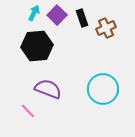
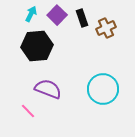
cyan arrow: moved 3 px left, 1 px down
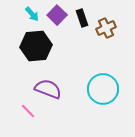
cyan arrow: moved 1 px right; rotated 112 degrees clockwise
black hexagon: moved 1 px left
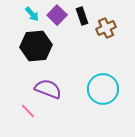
black rectangle: moved 2 px up
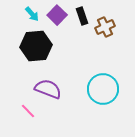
brown cross: moved 1 px left, 1 px up
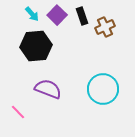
pink line: moved 10 px left, 1 px down
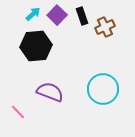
cyan arrow: moved 1 px right; rotated 91 degrees counterclockwise
purple semicircle: moved 2 px right, 3 px down
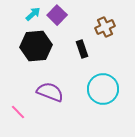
black rectangle: moved 33 px down
